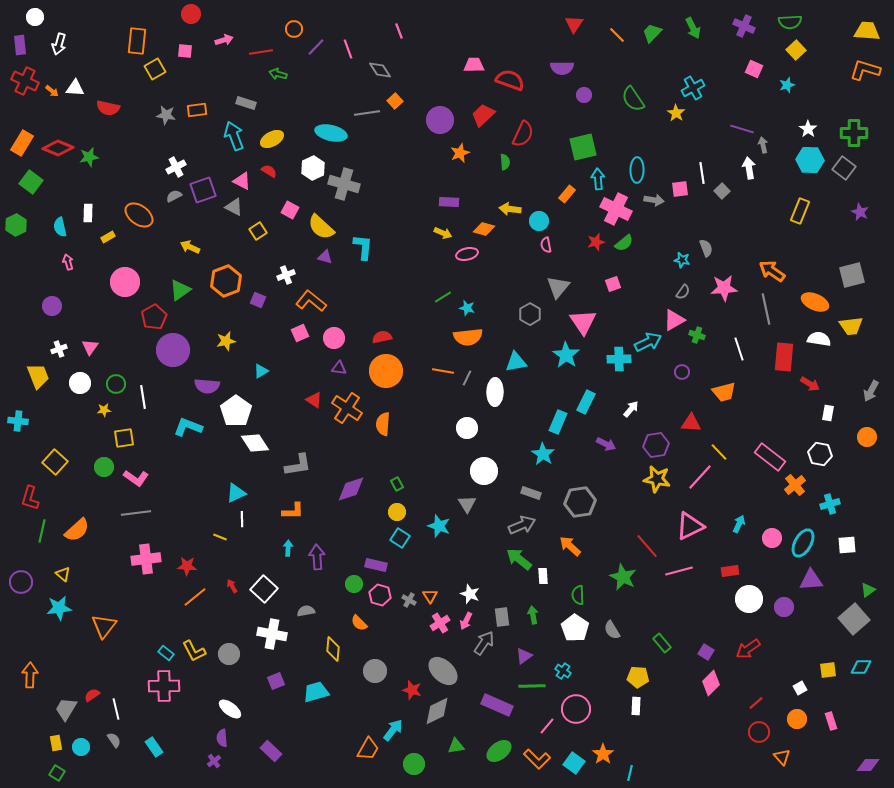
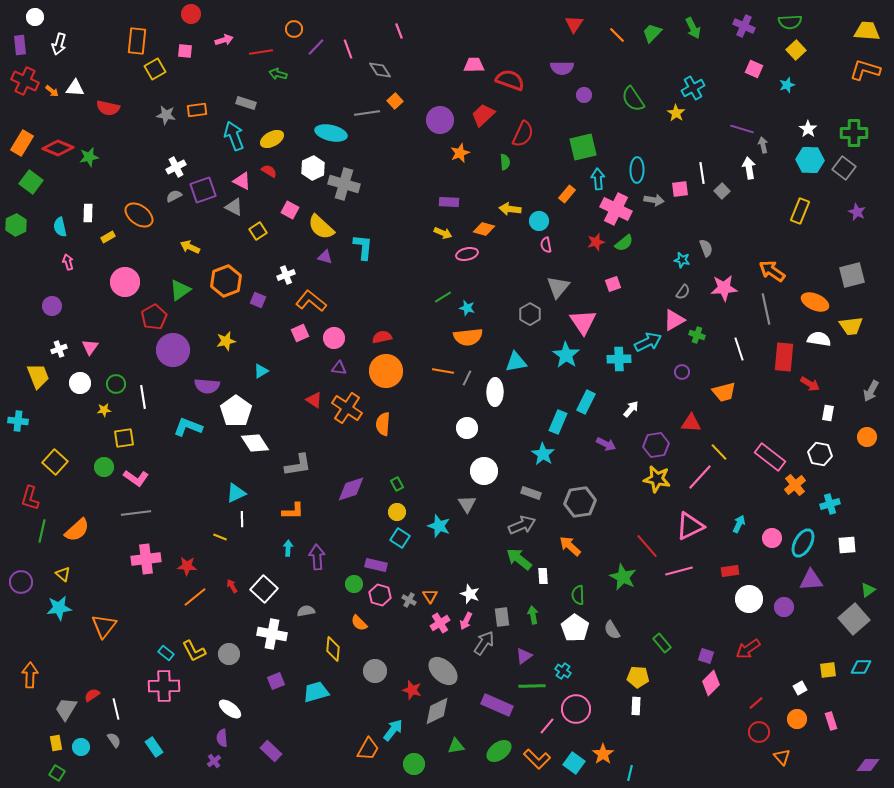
purple star at (860, 212): moved 3 px left
purple square at (706, 652): moved 4 px down; rotated 14 degrees counterclockwise
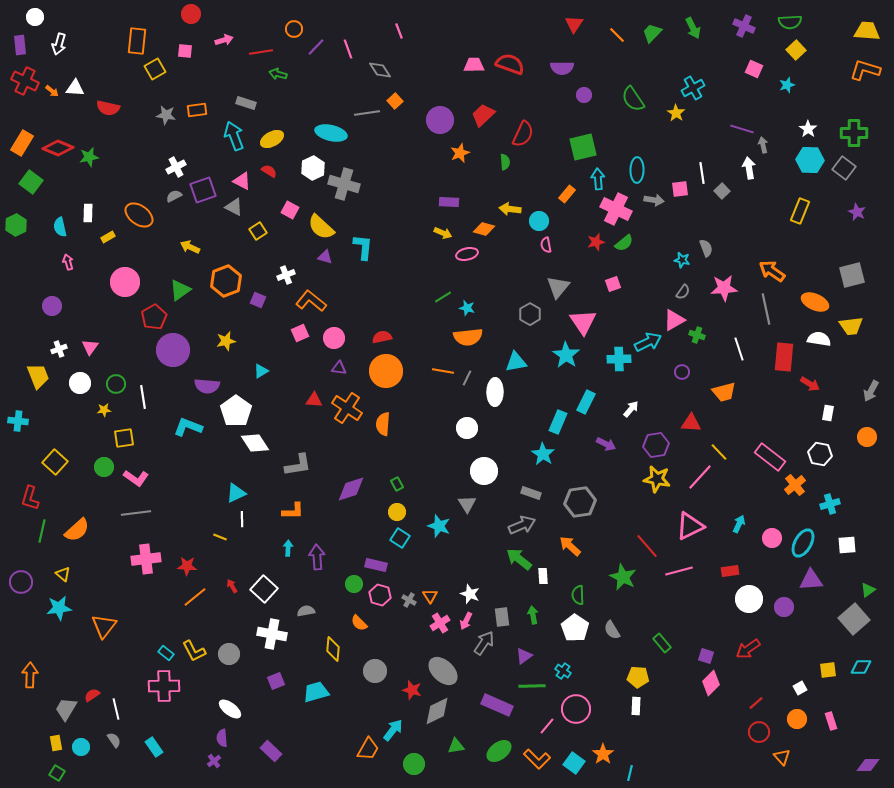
red semicircle at (510, 80): moved 16 px up
red triangle at (314, 400): rotated 30 degrees counterclockwise
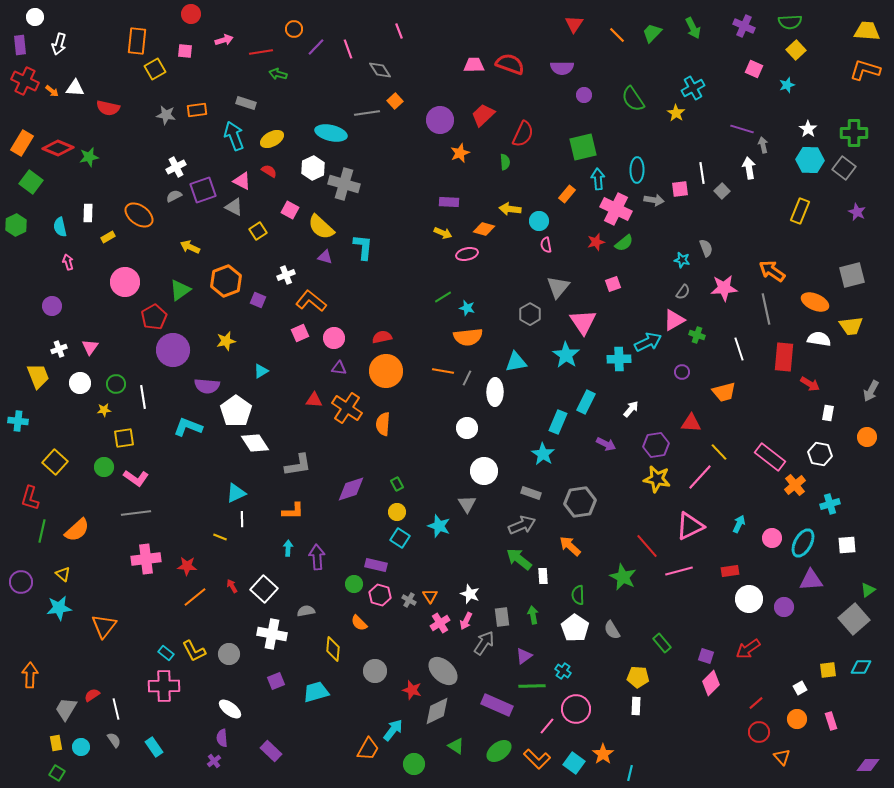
green triangle at (456, 746): rotated 42 degrees clockwise
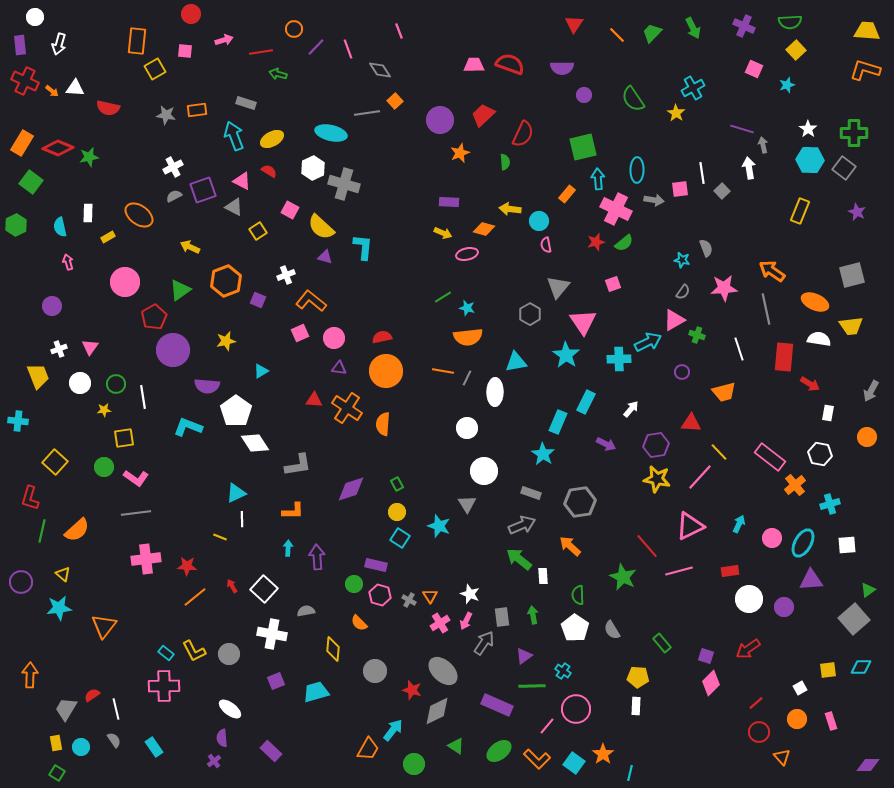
white cross at (176, 167): moved 3 px left
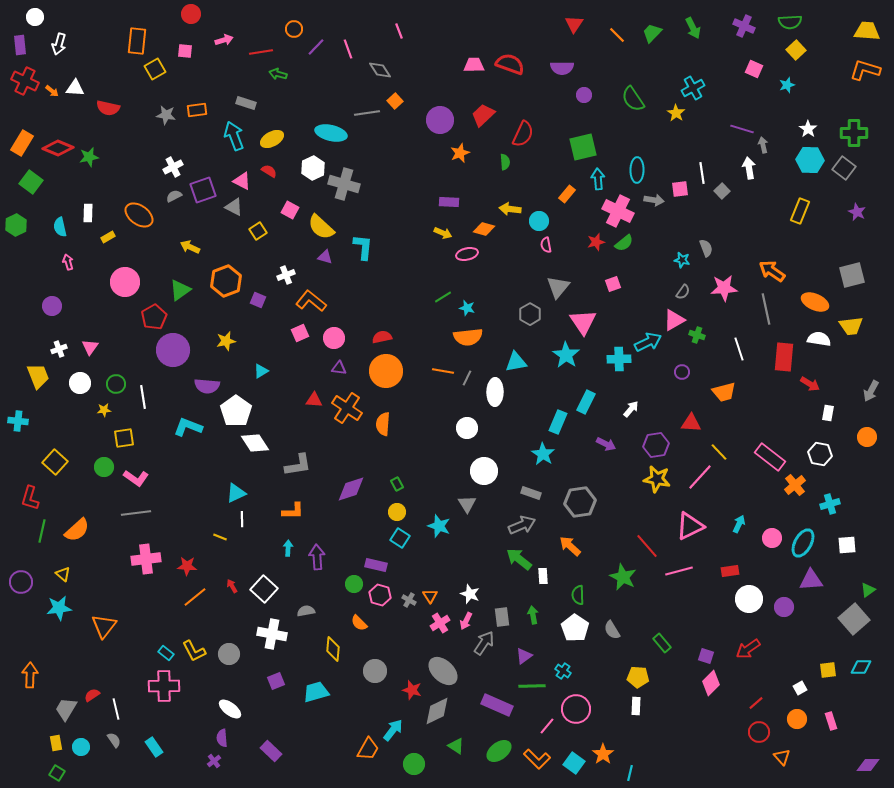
pink cross at (616, 209): moved 2 px right, 2 px down
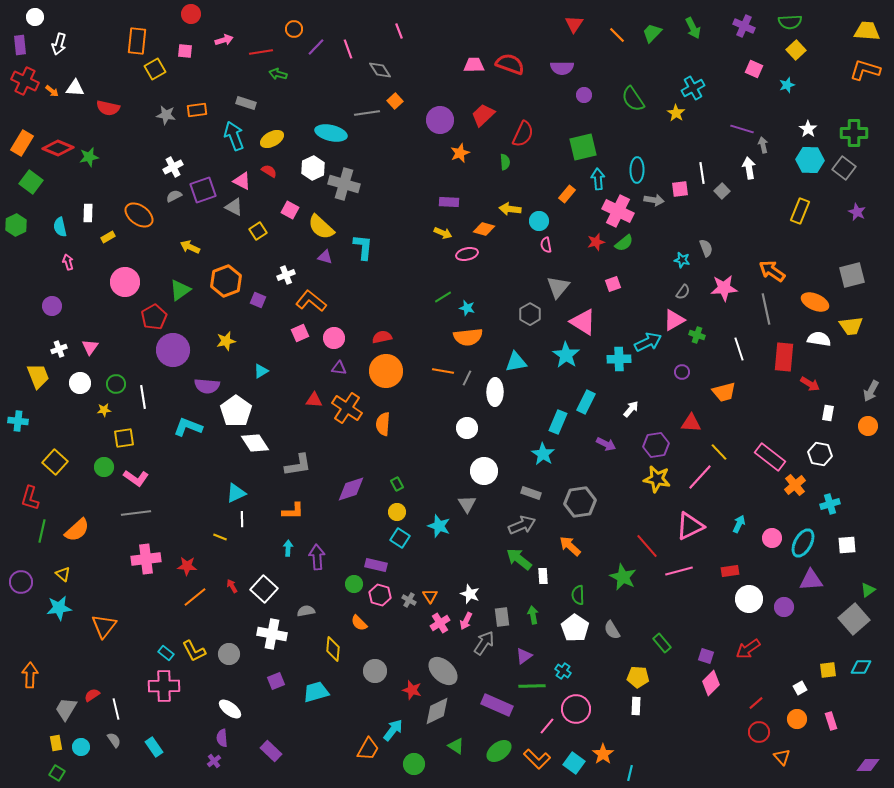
pink triangle at (583, 322): rotated 24 degrees counterclockwise
orange circle at (867, 437): moved 1 px right, 11 px up
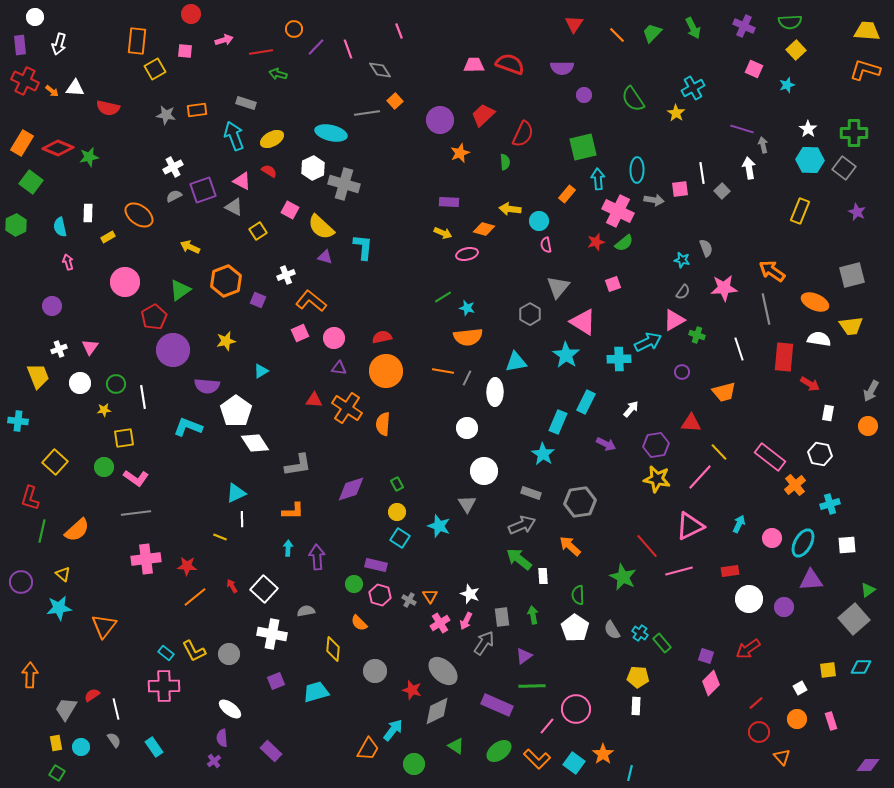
cyan cross at (563, 671): moved 77 px right, 38 px up
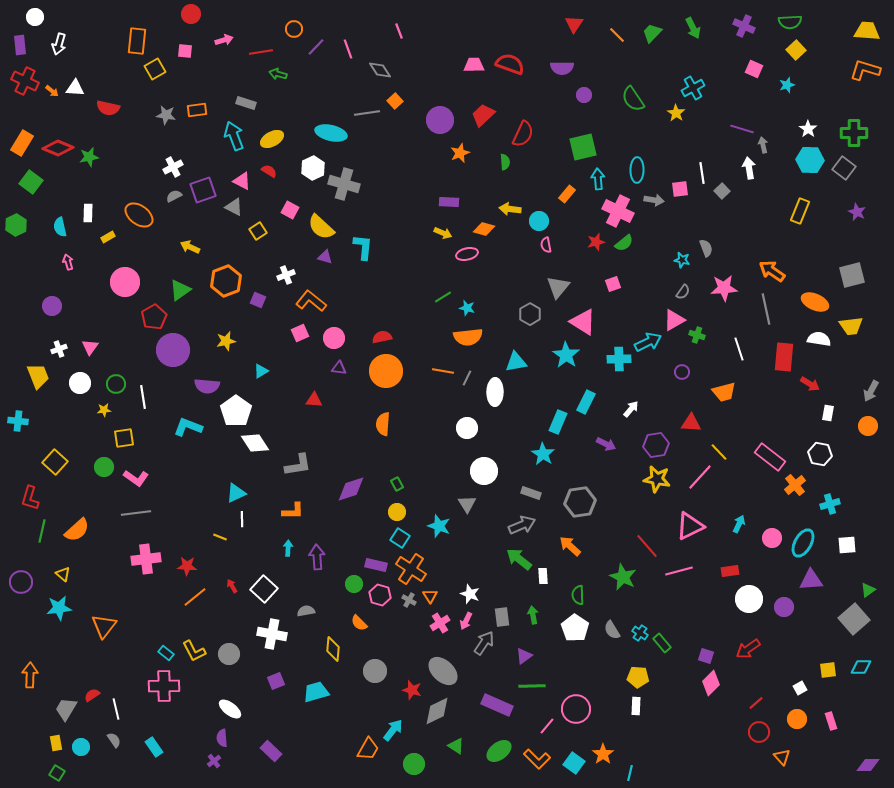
orange cross at (347, 408): moved 64 px right, 161 px down
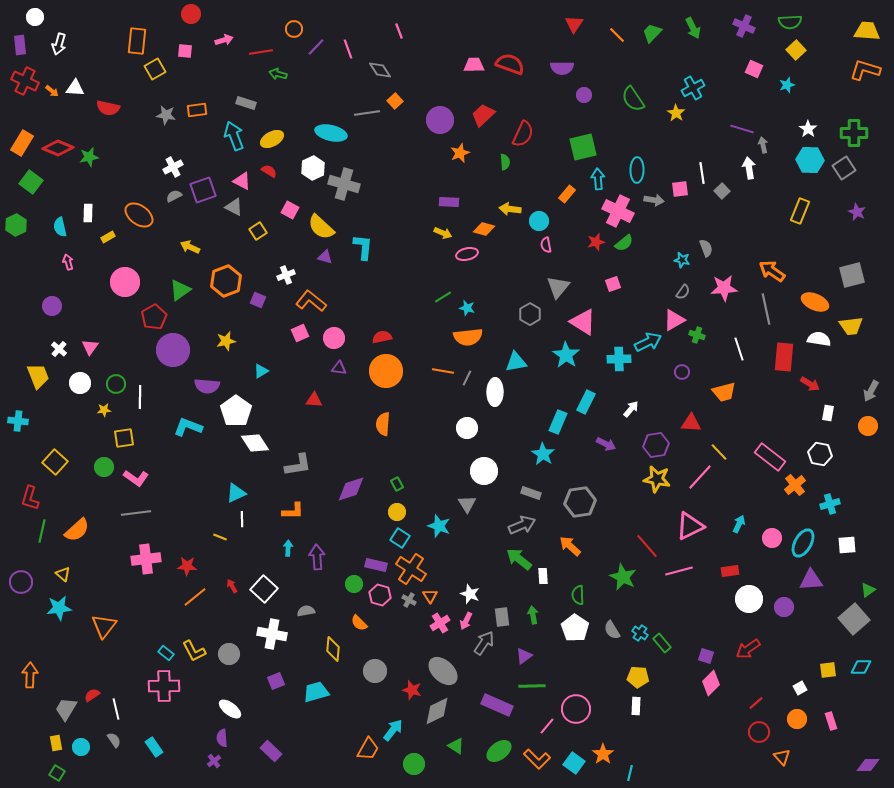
gray square at (844, 168): rotated 20 degrees clockwise
white cross at (59, 349): rotated 28 degrees counterclockwise
white line at (143, 397): moved 3 px left; rotated 10 degrees clockwise
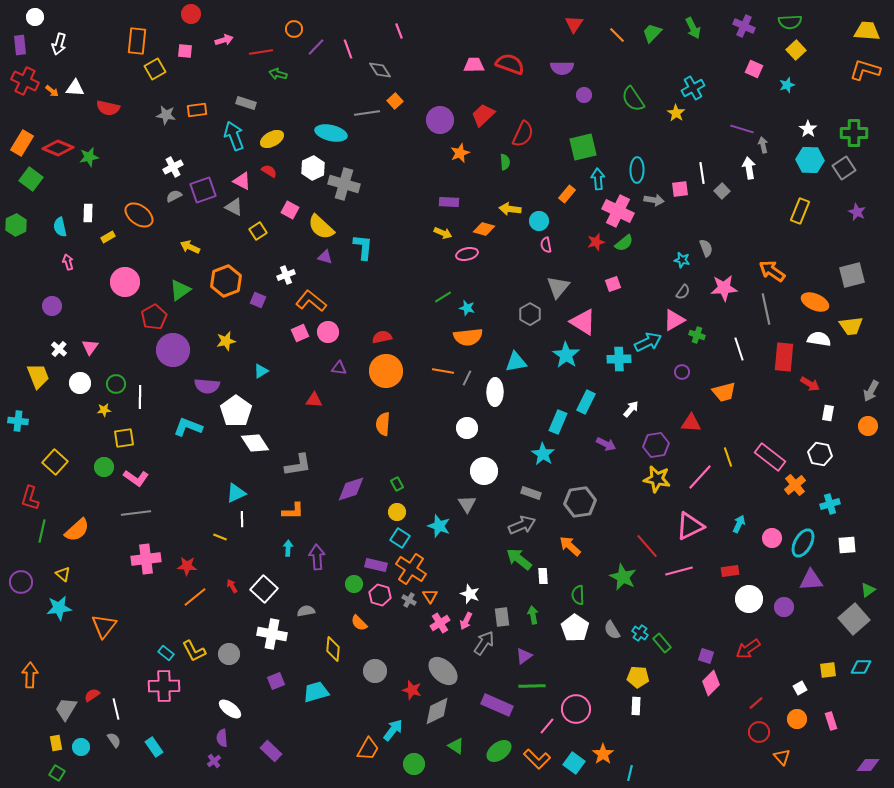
green square at (31, 182): moved 3 px up
pink circle at (334, 338): moved 6 px left, 6 px up
yellow line at (719, 452): moved 9 px right, 5 px down; rotated 24 degrees clockwise
